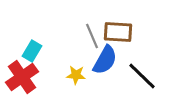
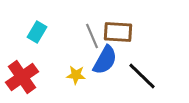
cyan rectangle: moved 5 px right, 19 px up
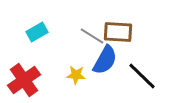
cyan rectangle: rotated 30 degrees clockwise
gray line: rotated 35 degrees counterclockwise
red cross: moved 2 px right, 3 px down
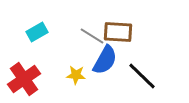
red cross: moved 1 px up
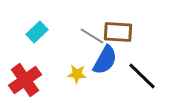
cyan rectangle: rotated 15 degrees counterclockwise
yellow star: moved 1 px right, 1 px up
red cross: moved 1 px right, 1 px down
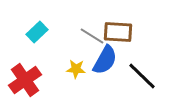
yellow star: moved 1 px left, 5 px up
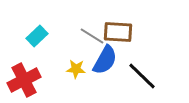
cyan rectangle: moved 4 px down
red cross: moved 1 px left; rotated 8 degrees clockwise
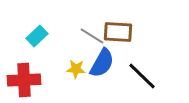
blue semicircle: moved 3 px left, 3 px down
red cross: rotated 24 degrees clockwise
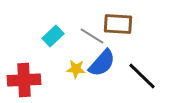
brown rectangle: moved 8 px up
cyan rectangle: moved 16 px right
blue semicircle: rotated 12 degrees clockwise
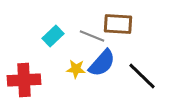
gray line: rotated 10 degrees counterclockwise
